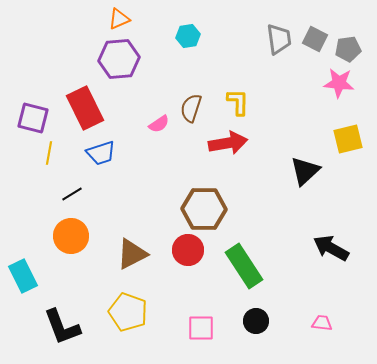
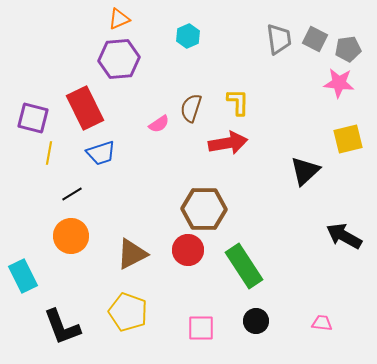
cyan hexagon: rotated 15 degrees counterclockwise
black arrow: moved 13 px right, 12 px up
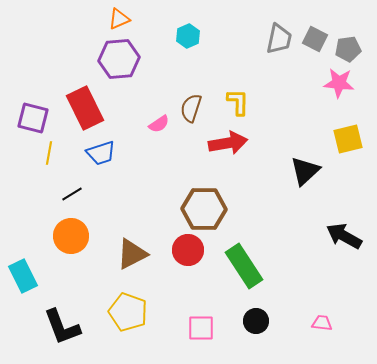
gray trapezoid: rotated 20 degrees clockwise
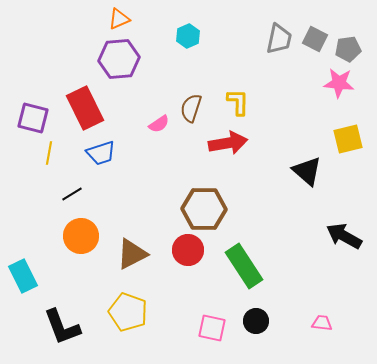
black triangle: moved 2 px right; rotated 36 degrees counterclockwise
orange circle: moved 10 px right
pink square: moved 11 px right; rotated 12 degrees clockwise
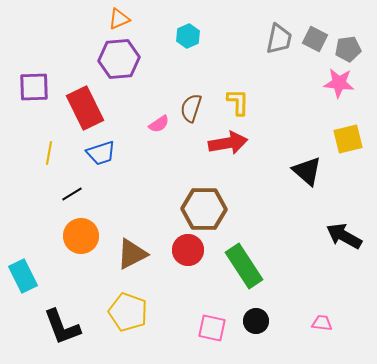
purple square: moved 1 px right, 31 px up; rotated 16 degrees counterclockwise
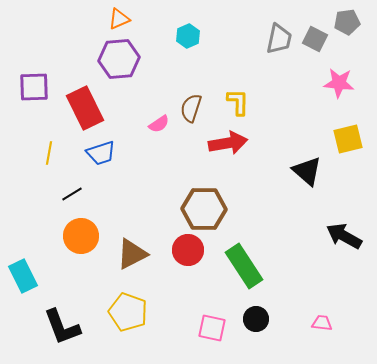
gray pentagon: moved 1 px left, 27 px up
black circle: moved 2 px up
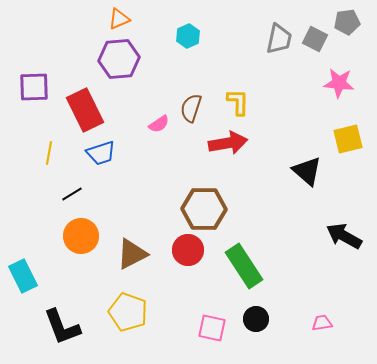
red rectangle: moved 2 px down
pink trapezoid: rotated 15 degrees counterclockwise
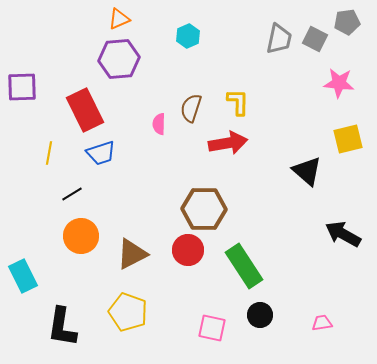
purple square: moved 12 px left
pink semicircle: rotated 125 degrees clockwise
black arrow: moved 1 px left, 2 px up
black circle: moved 4 px right, 4 px up
black L-shape: rotated 30 degrees clockwise
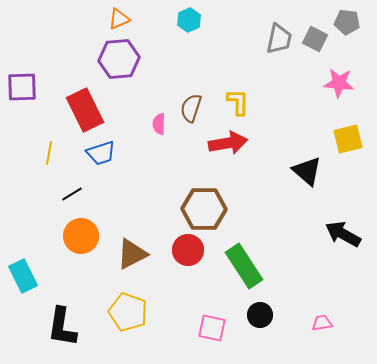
gray pentagon: rotated 15 degrees clockwise
cyan hexagon: moved 1 px right, 16 px up
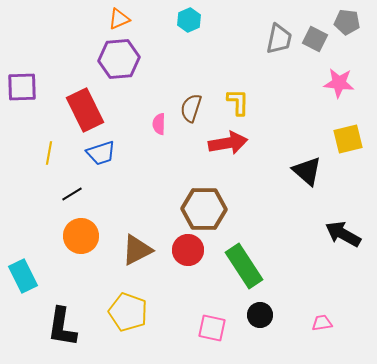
brown triangle: moved 5 px right, 4 px up
